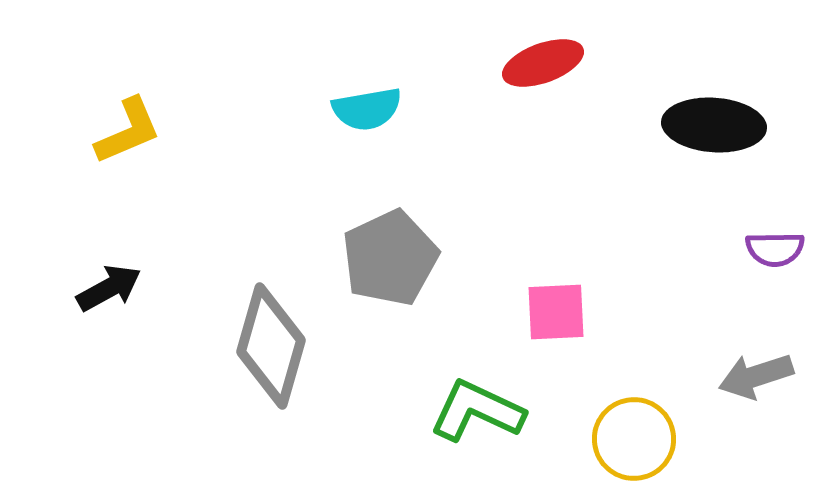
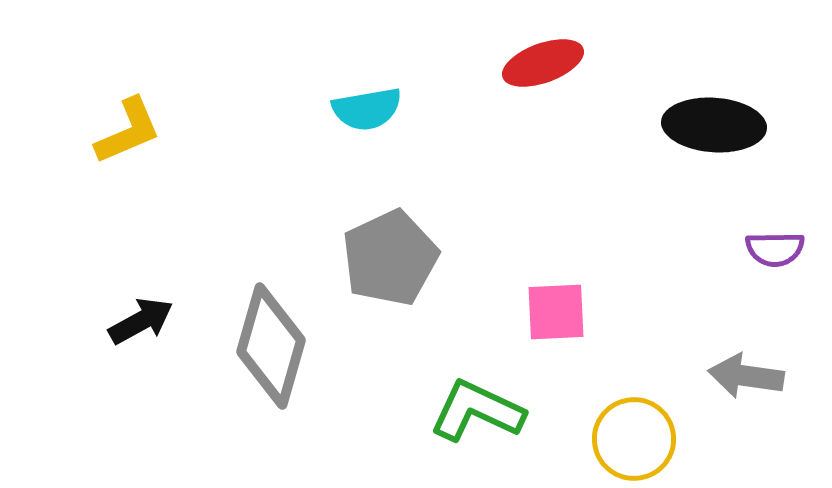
black arrow: moved 32 px right, 33 px down
gray arrow: moved 10 px left; rotated 26 degrees clockwise
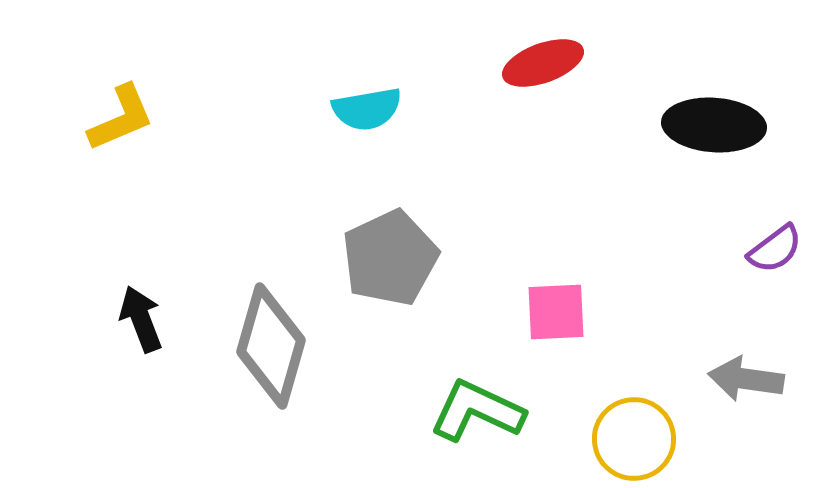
yellow L-shape: moved 7 px left, 13 px up
purple semicircle: rotated 36 degrees counterclockwise
black arrow: moved 2 px up; rotated 82 degrees counterclockwise
gray arrow: moved 3 px down
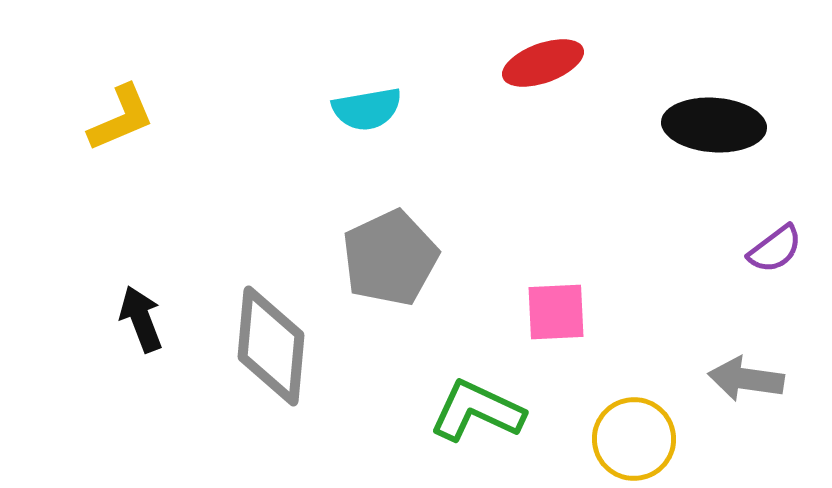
gray diamond: rotated 11 degrees counterclockwise
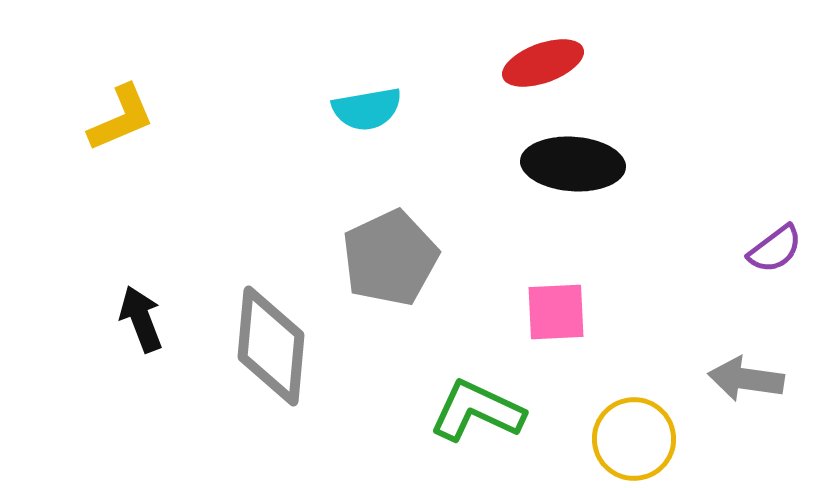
black ellipse: moved 141 px left, 39 px down
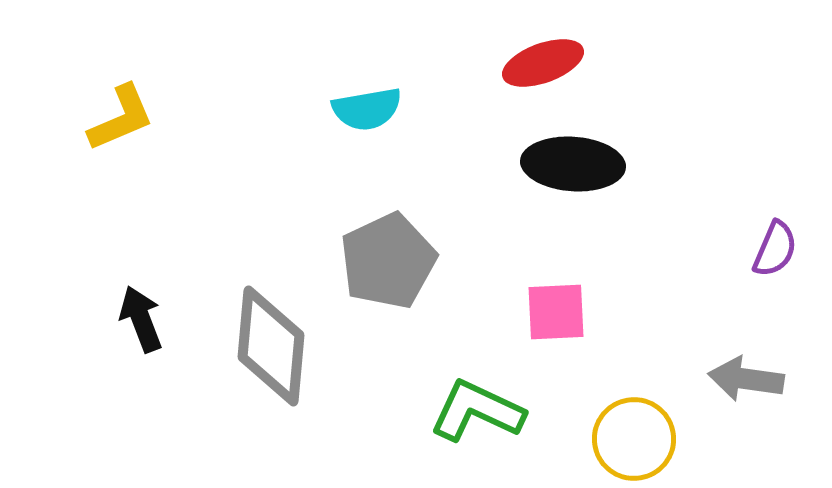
purple semicircle: rotated 30 degrees counterclockwise
gray pentagon: moved 2 px left, 3 px down
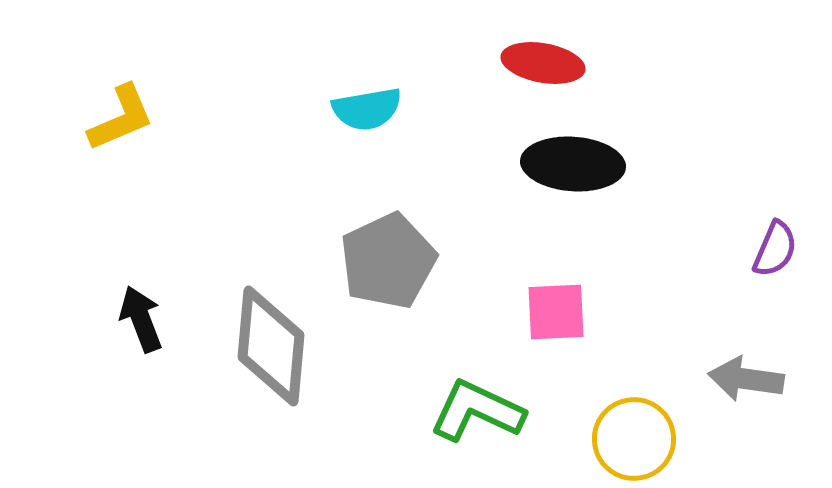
red ellipse: rotated 30 degrees clockwise
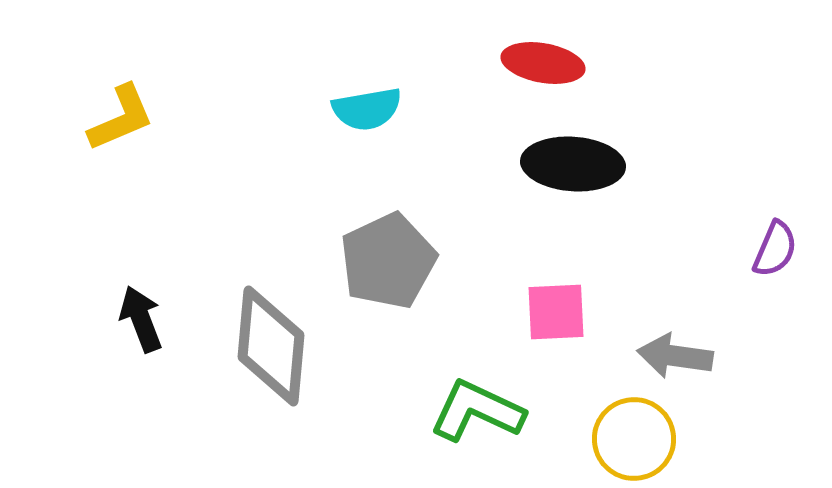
gray arrow: moved 71 px left, 23 px up
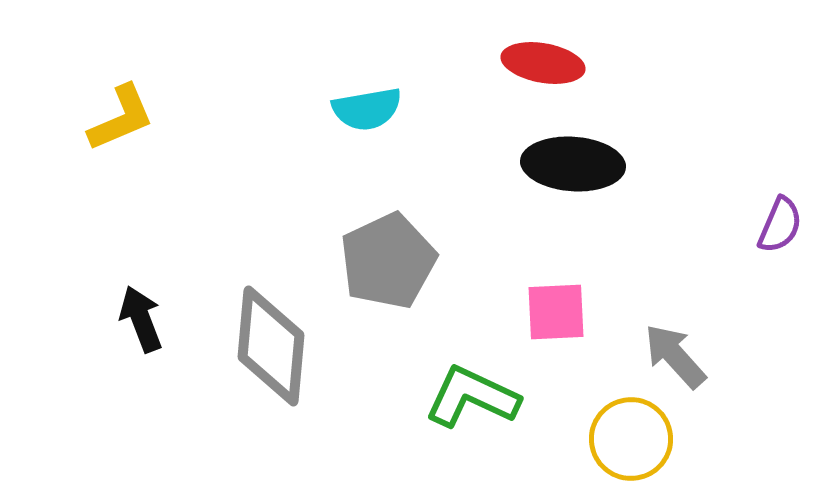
purple semicircle: moved 5 px right, 24 px up
gray arrow: rotated 40 degrees clockwise
green L-shape: moved 5 px left, 14 px up
yellow circle: moved 3 px left
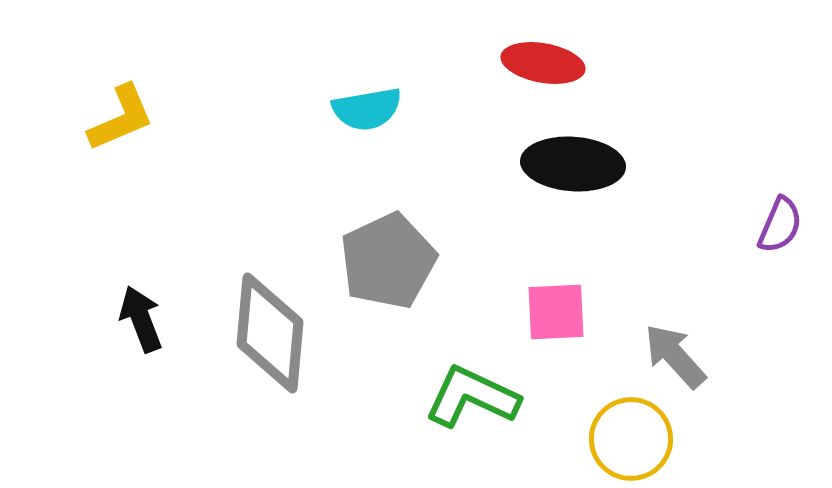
gray diamond: moved 1 px left, 13 px up
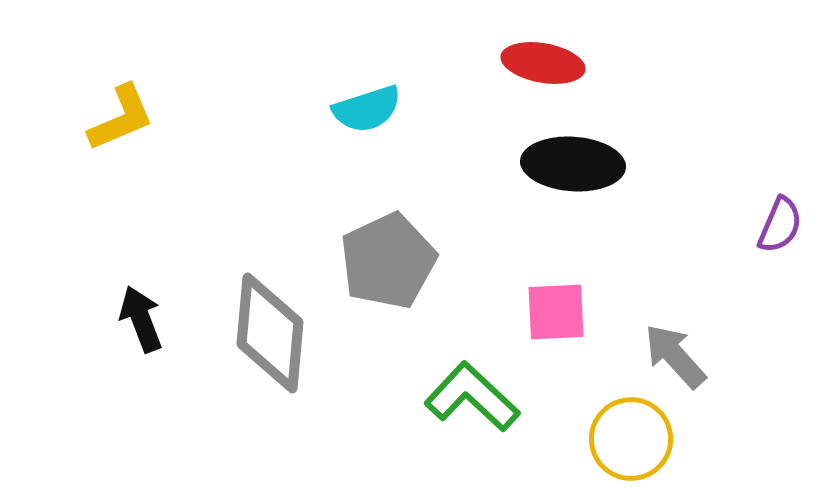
cyan semicircle: rotated 8 degrees counterclockwise
green L-shape: rotated 18 degrees clockwise
